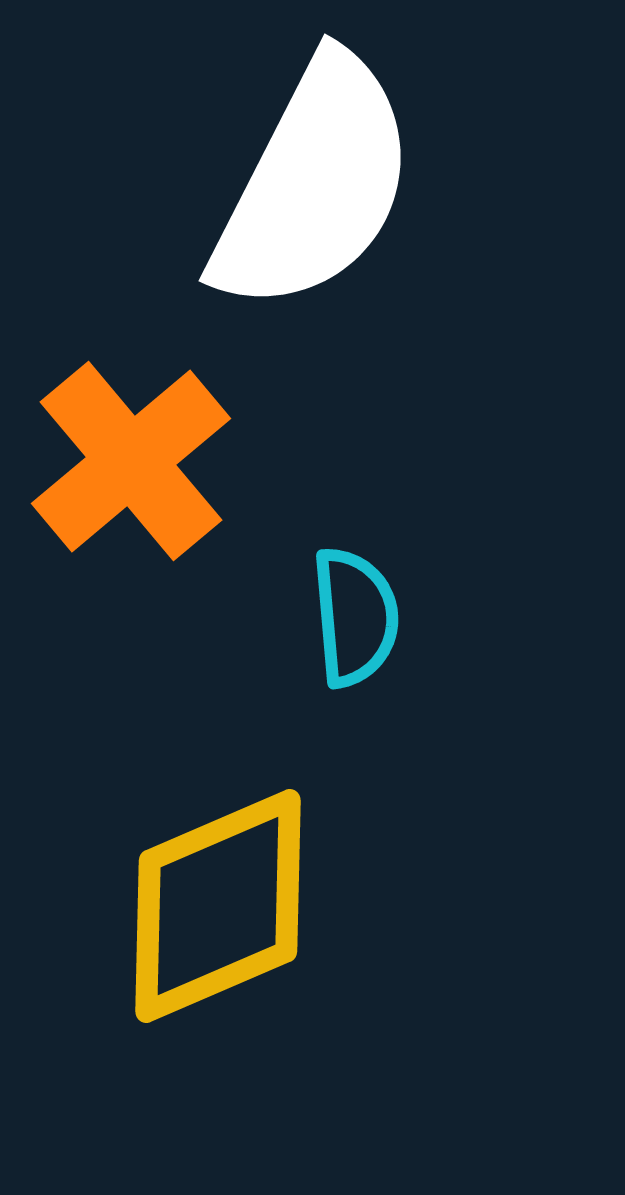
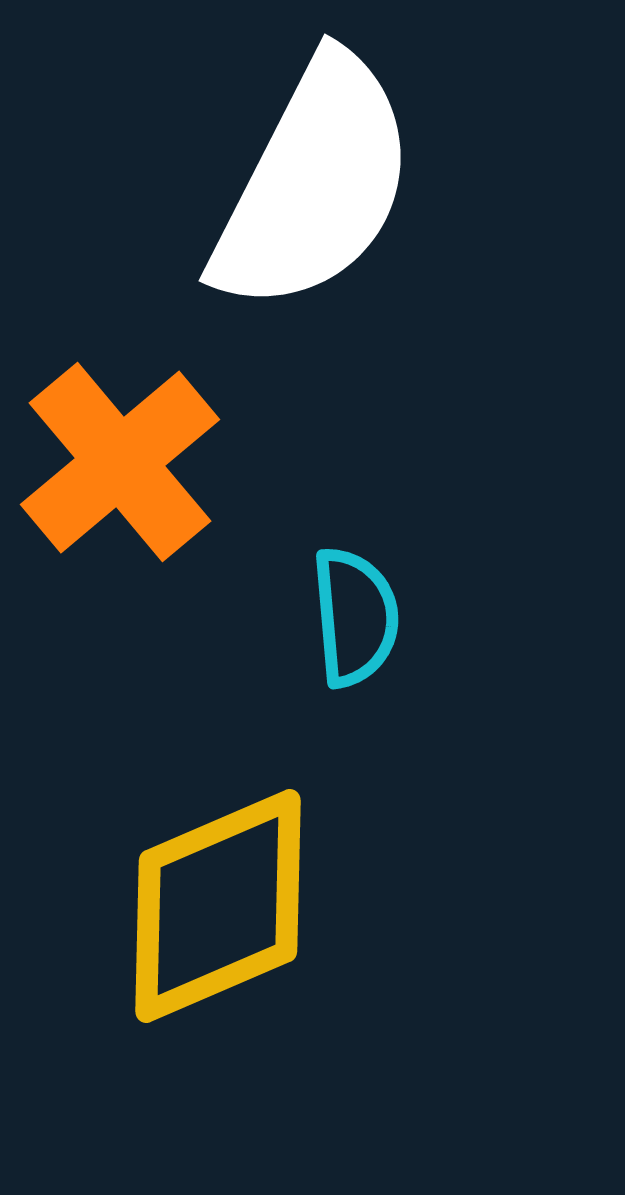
orange cross: moved 11 px left, 1 px down
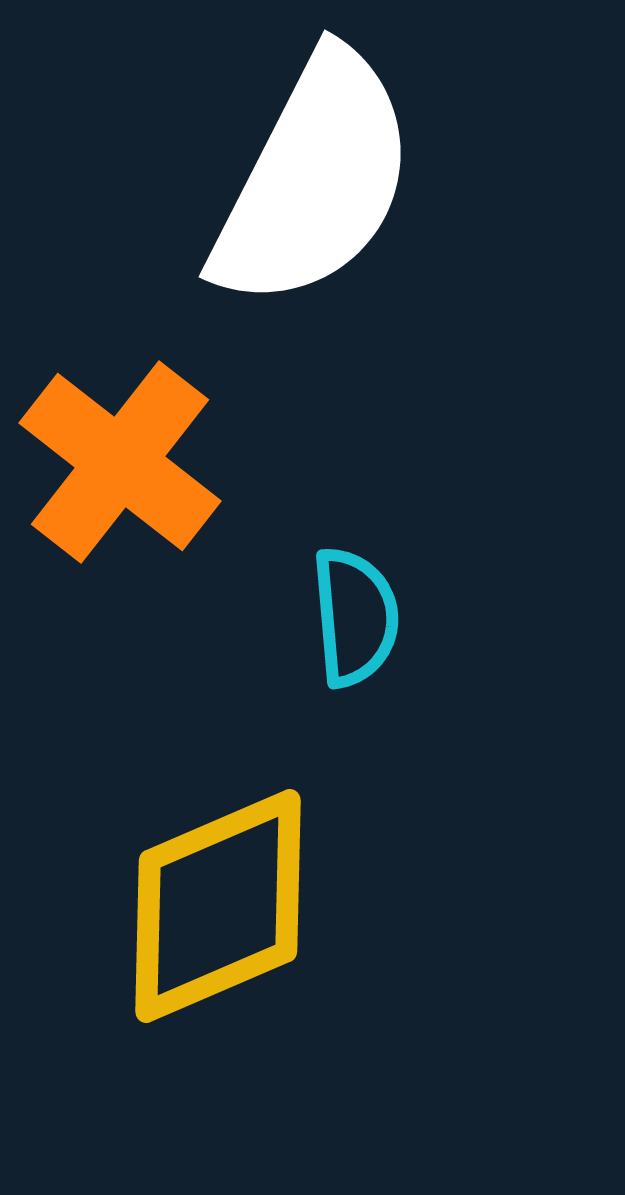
white semicircle: moved 4 px up
orange cross: rotated 12 degrees counterclockwise
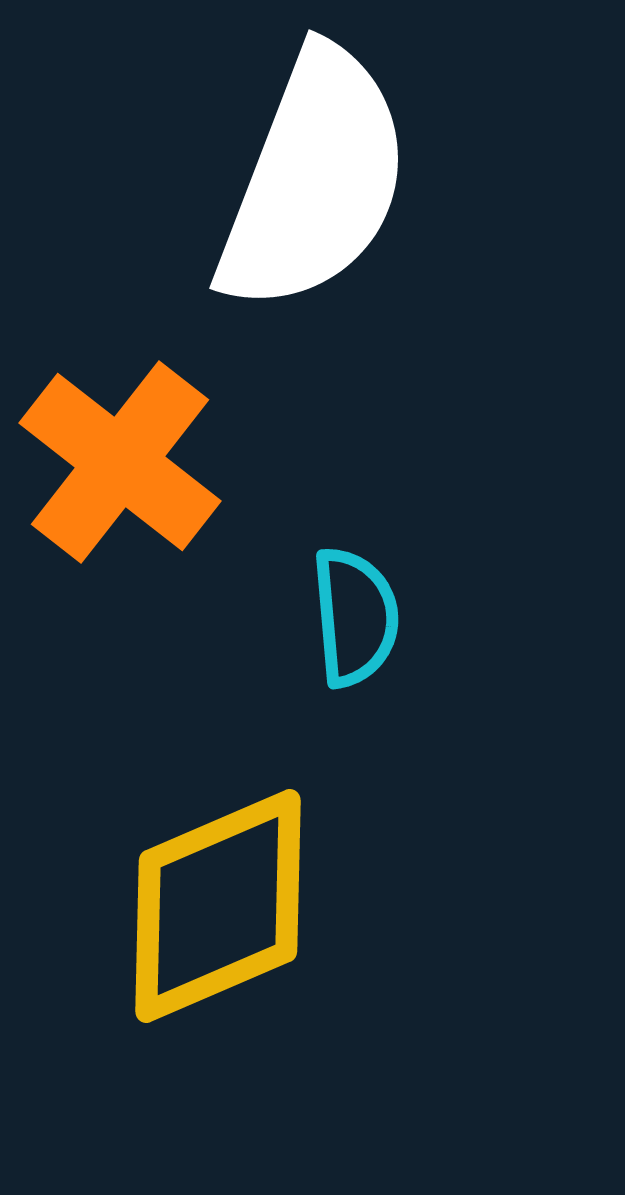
white semicircle: rotated 6 degrees counterclockwise
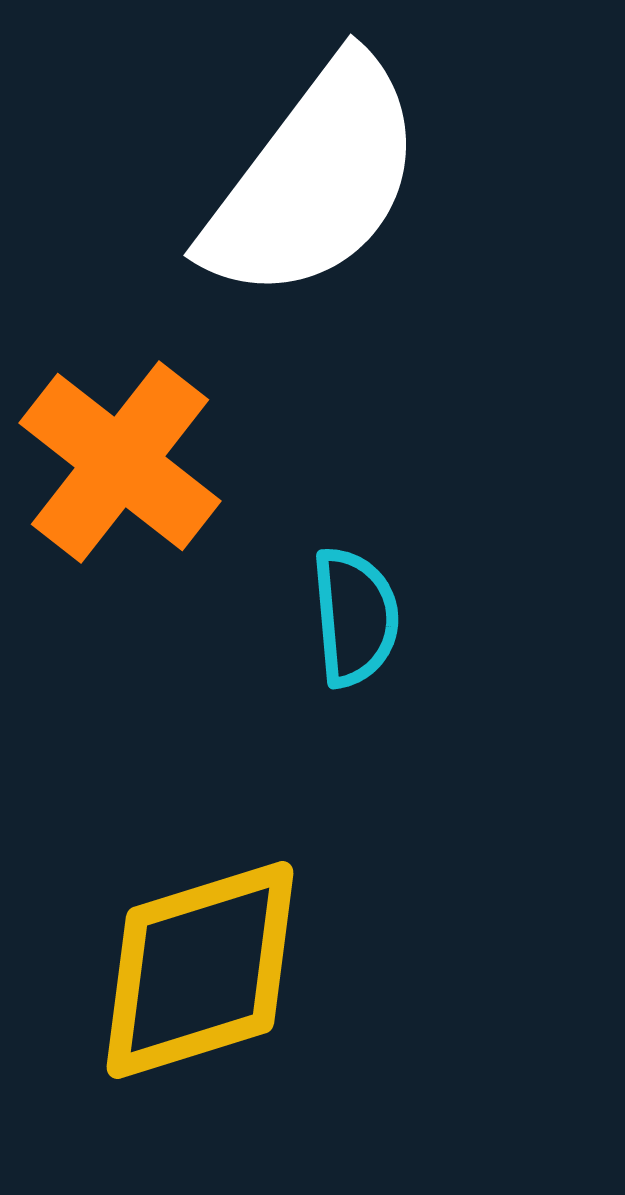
white semicircle: rotated 16 degrees clockwise
yellow diamond: moved 18 px left, 64 px down; rotated 6 degrees clockwise
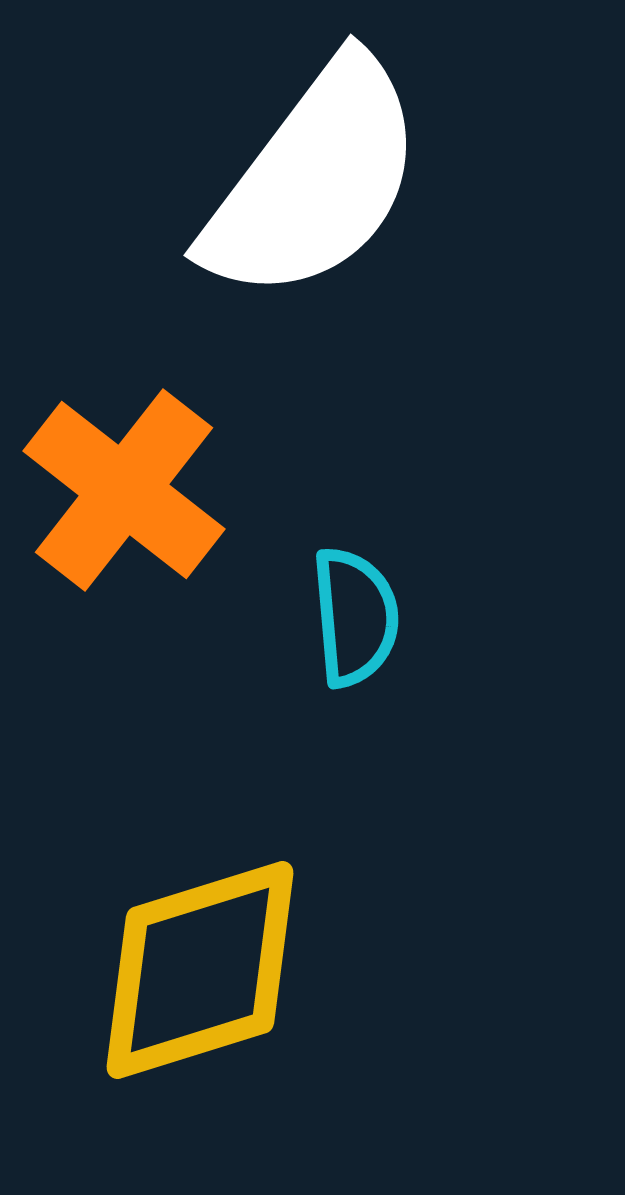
orange cross: moved 4 px right, 28 px down
